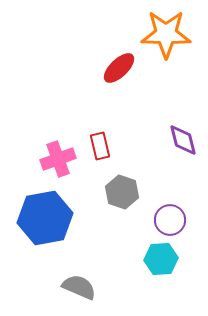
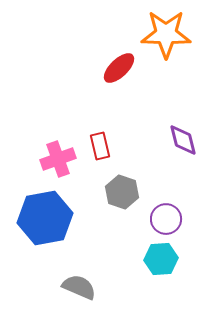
purple circle: moved 4 px left, 1 px up
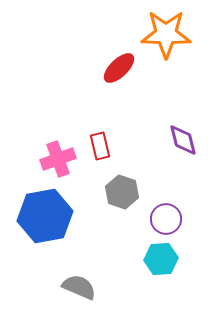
blue hexagon: moved 2 px up
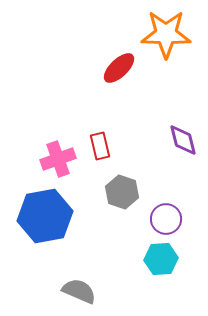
gray semicircle: moved 4 px down
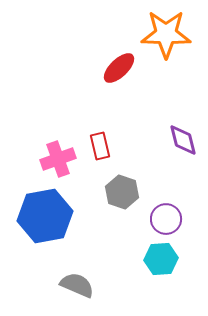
gray semicircle: moved 2 px left, 6 px up
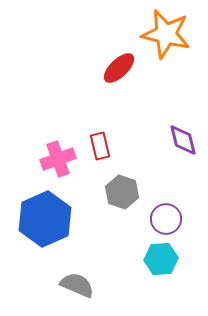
orange star: rotated 12 degrees clockwise
blue hexagon: moved 3 px down; rotated 14 degrees counterclockwise
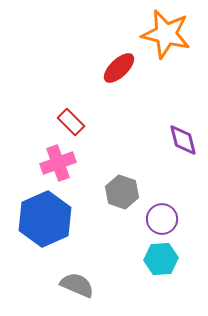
red rectangle: moved 29 px left, 24 px up; rotated 32 degrees counterclockwise
pink cross: moved 4 px down
purple circle: moved 4 px left
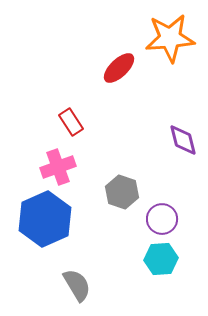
orange star: moved 4 px right, 4 px down; rotated 18 degrees counterclockwise
red rectangle: rotated 12 degrees clockwise
pink cross: moved 4 px down
gray semicircle: rotated 36 degrees clockwise
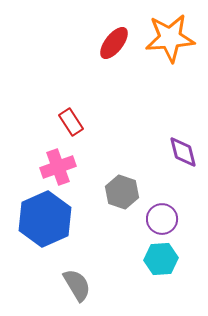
red ellipse: moved 5 px left, 25 px up; rotated 8 degrees counterclockwise
purple diamond: moved 12 px down
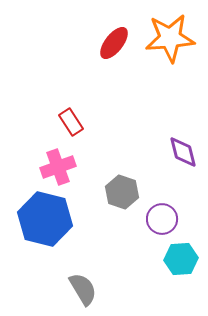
blue hexagon: rotated 22 degrees counterclockwise
cyan hexagon: moved 20 px right
gray semicircle: moved 6 px right, 4 px down
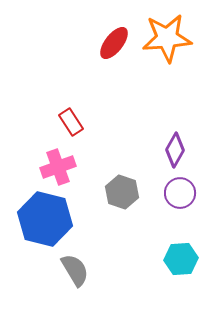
orange star: moved 3 px left
purple diamond: moved 8 px left, 2 px up; rotated 44 degrees clockwise
purple circle: moved 18 px right, 26 px up
gray semicircle: moved 8 px left, 19 px up
